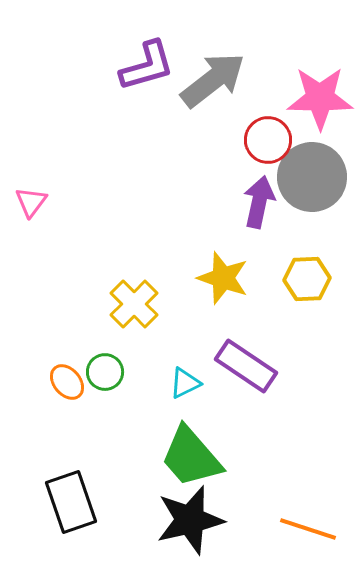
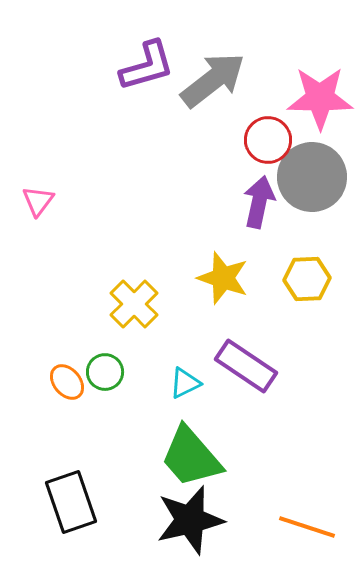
pink triangle: moved 7 px right, 1 px up
orange line: moved 1 px left, 2 px up
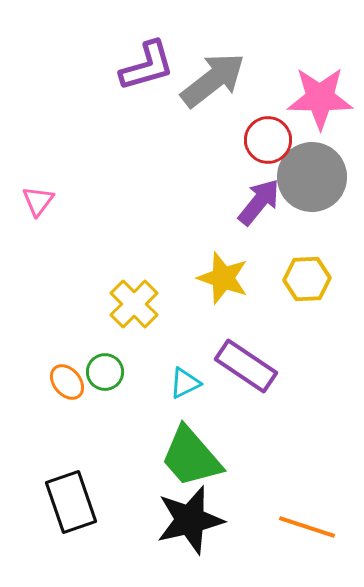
purple arrow: rotated 27 degrees clockwise
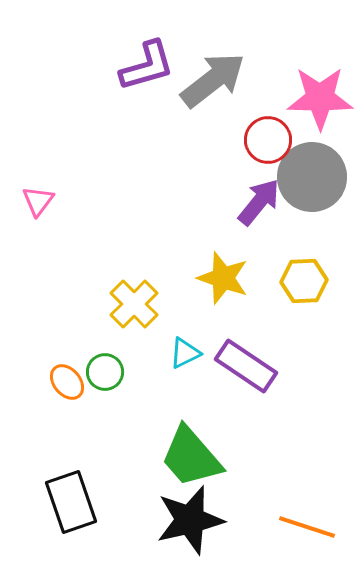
yellow hexagon: moved 3 px left, 2 px down
cyan triangle: moved 30 px up
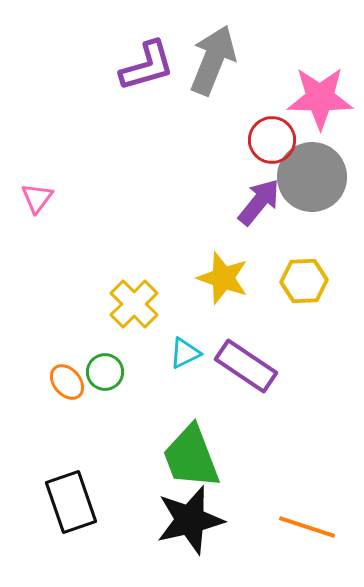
gray arrow: moved 20 px up; rotated 30 degrees counterclockwise
red circle: moved 4 px right
pink triangle: moved 1 px left, 3 px up
green trapezoid: rotated 20 degrees clockwise
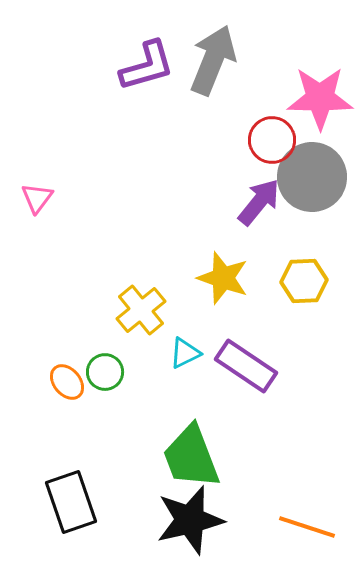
yellow cross: moved 7 px right, 6 px down; rotated 6 degrees clockwise
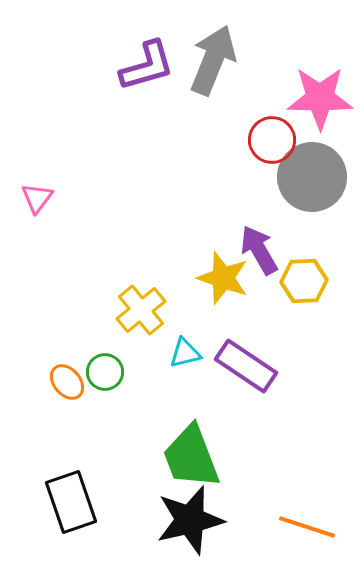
purple arrow: moved 48 px down; rotated 69 degrees counterclockwise
cyan triangle: rotated 12 degrees clockwise
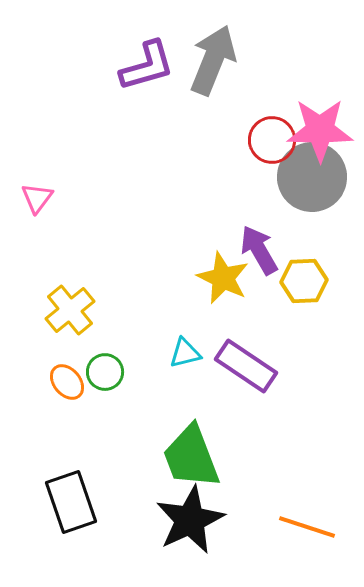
pink star: moved 32 px down
yellow star: rotated 6 degrees clockwise
yellow cross: moved 71 px left
black star: rotated 12 degrees counterclockwise
